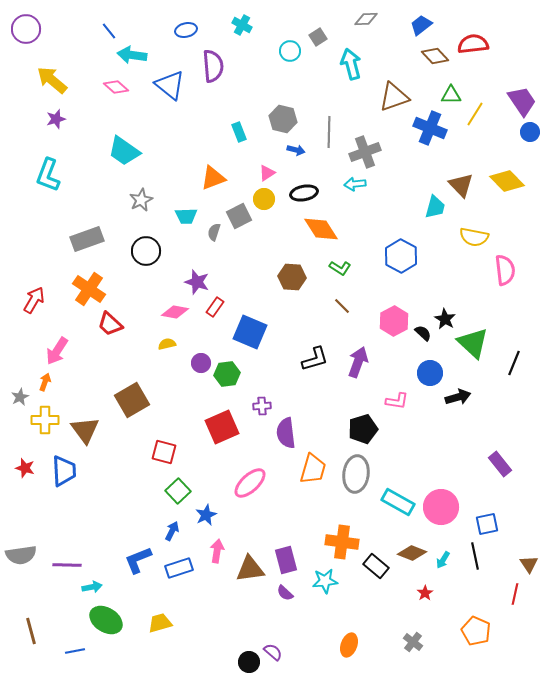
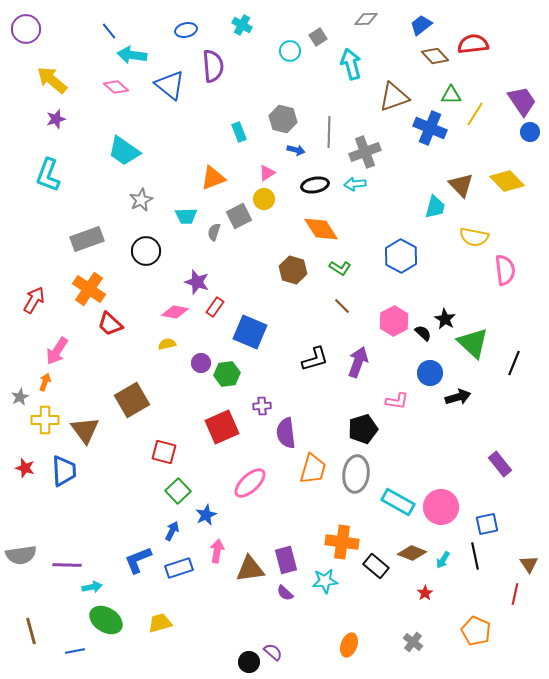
black ellipse at (304, 193): moved 11 px right, 8 px up
brown hexagon at (292, 277): moved 1 px right, 7 px up; rotated 12 degrees clockwise
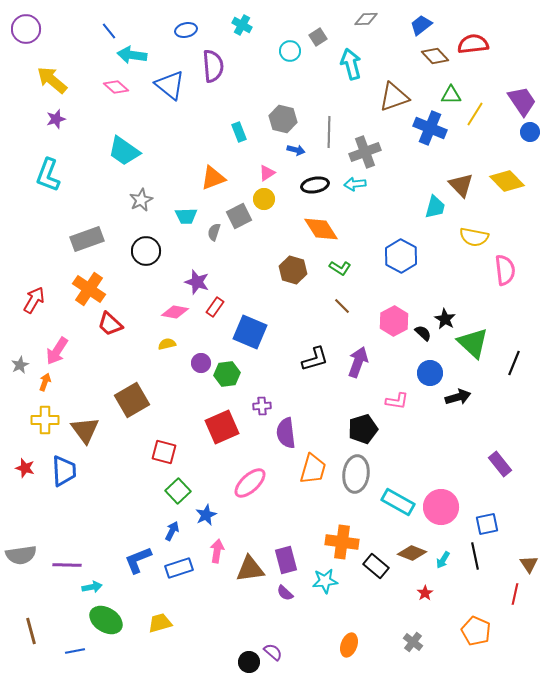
gray star at (20, 397): moved 32 px up
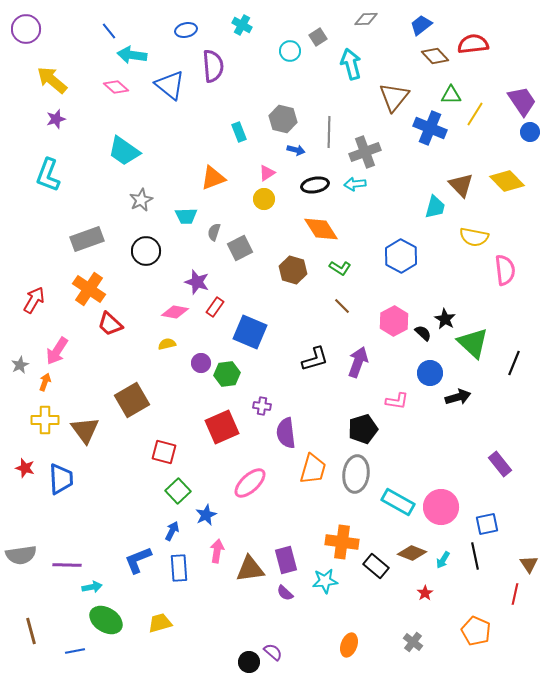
brown triangle at (394, 97): rotated 32 degrees counterclockwise
gray square at (239, 216): moved 1 px right, 32 px down
purple cross at (262, 406): rotated 12 degrees clockwise
blue trapezoid at (64, 471): moved 3 px left, 8 px down
blue rectangle at (179, 568): rotated 76 degrees counterclockwise
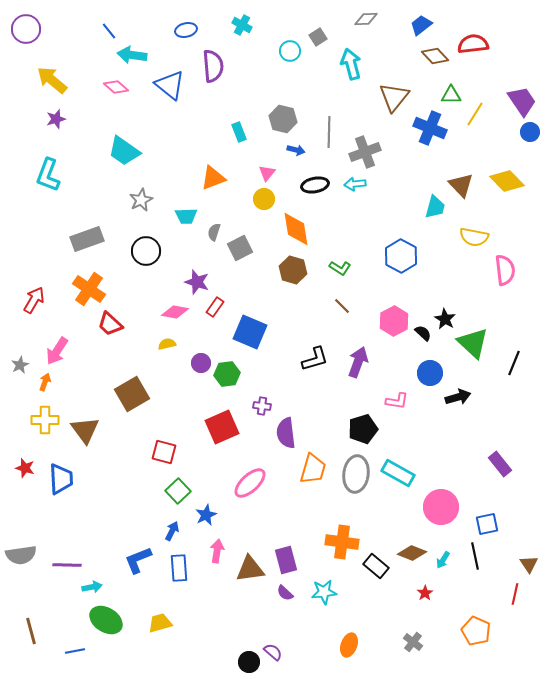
pink triangle at (267, 173): rotated 18 degrees counterclockwise
orange diamond at (321, 229): moved 25 px left; rotated 24 degrees clockwise
brown square at (132, 400): moved 6 px up
cyan rectangle at (398, 502): moved 29 px up
cyan star at (325, 581): moved 1 px left, 11 px down
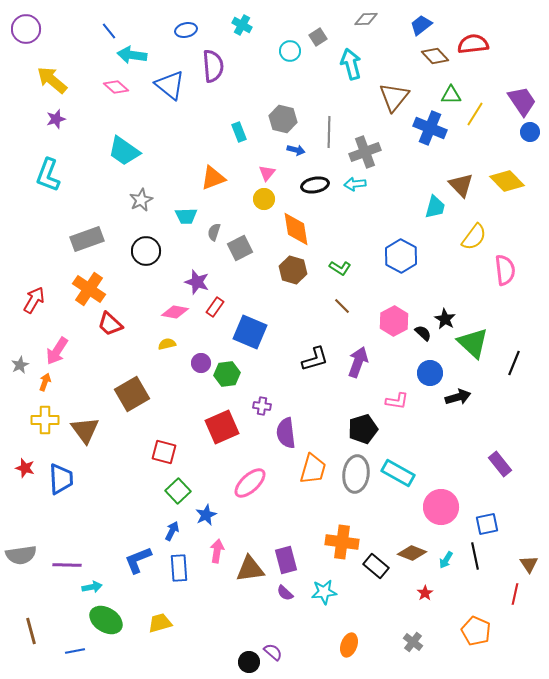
yellow semicircle at (474, 237): rotated 64 degrees counterclockwise
cyan arrow at (443, 560): moved 3 px right
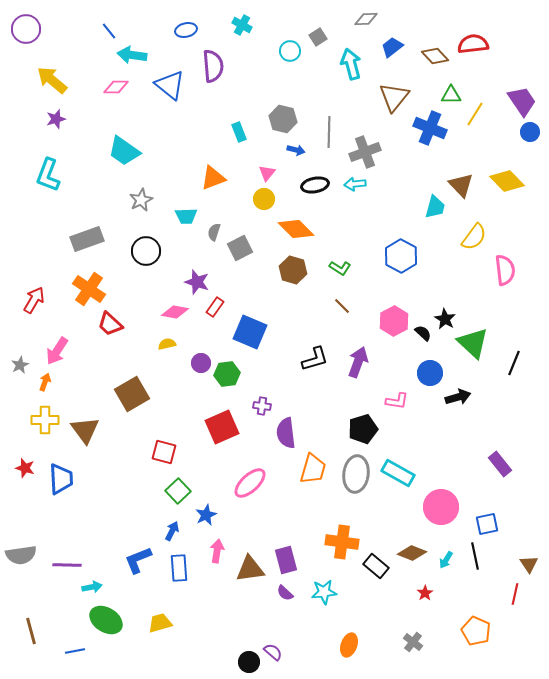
blue trapezoid at (421, 25): moved 29 px left, 22 px down
pink diamond at (116, 87): rotated 40 degrees counterclockwise
orange diamond at (296, 229): rotated 36 degrees counterclockwise
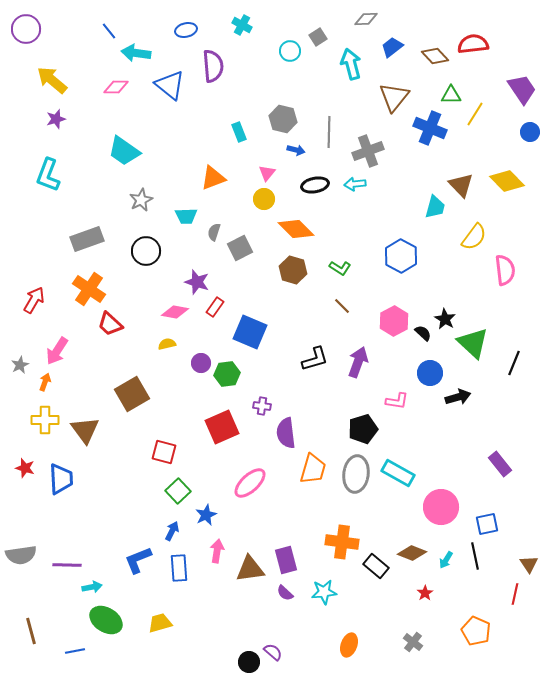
cyan arrow at (132, 55): moved 4 px right, 2 px up
purple trapezoid at (522, 101): moved 12 px up
gray cross at (365, 152): moved 3 px right, 1 px up
